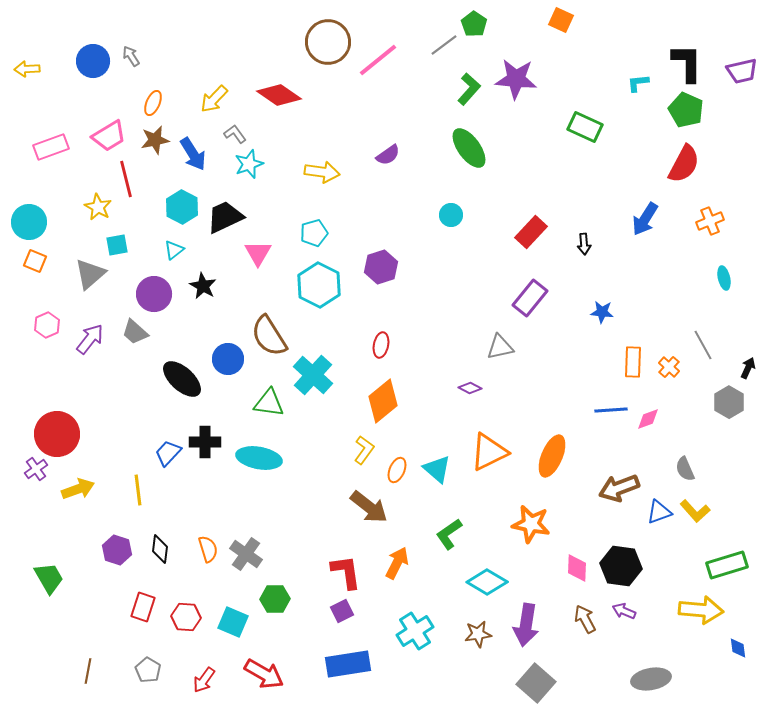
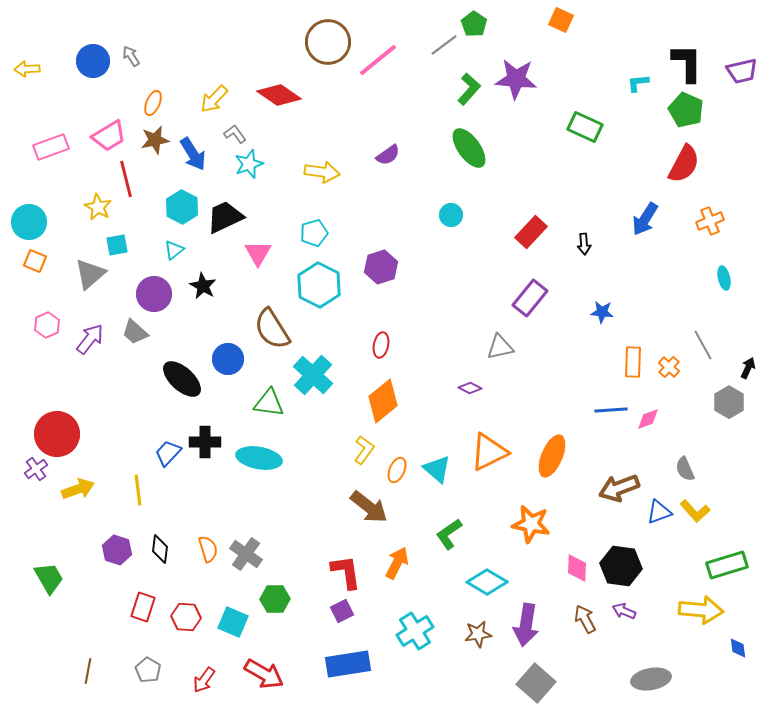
brown semicircle at (269, 336): moved 3 px right, 7 px up
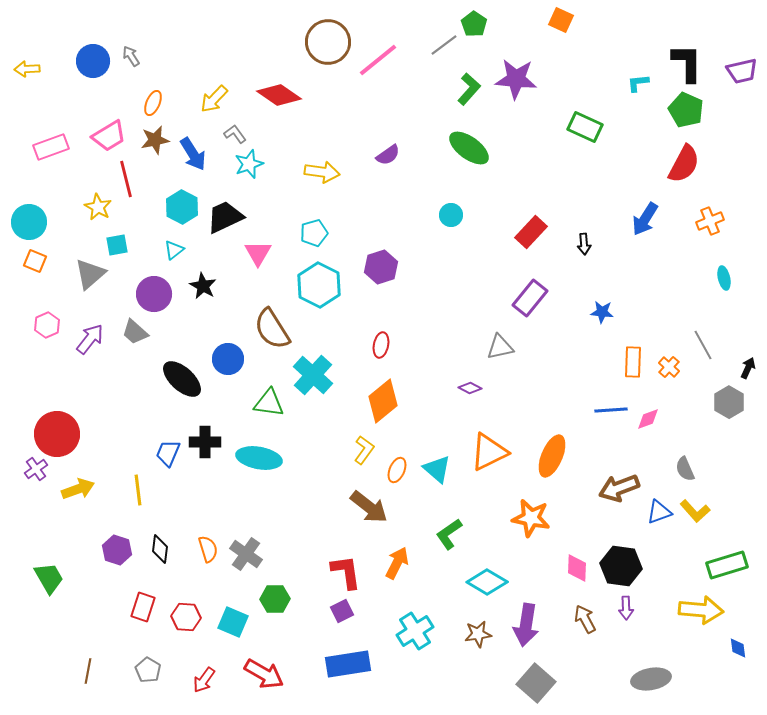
green ellipse at (469, 148): rotated 18 degrees counterclockwise
blue trapezoid at (168, 453): rotated 20 degrees counterclockwise
orange star at (531, 524): moved 6 px up
purple arrow at (624, 611): moved 2 px right, 3 px up; rotated 115 degrees counterclockwise
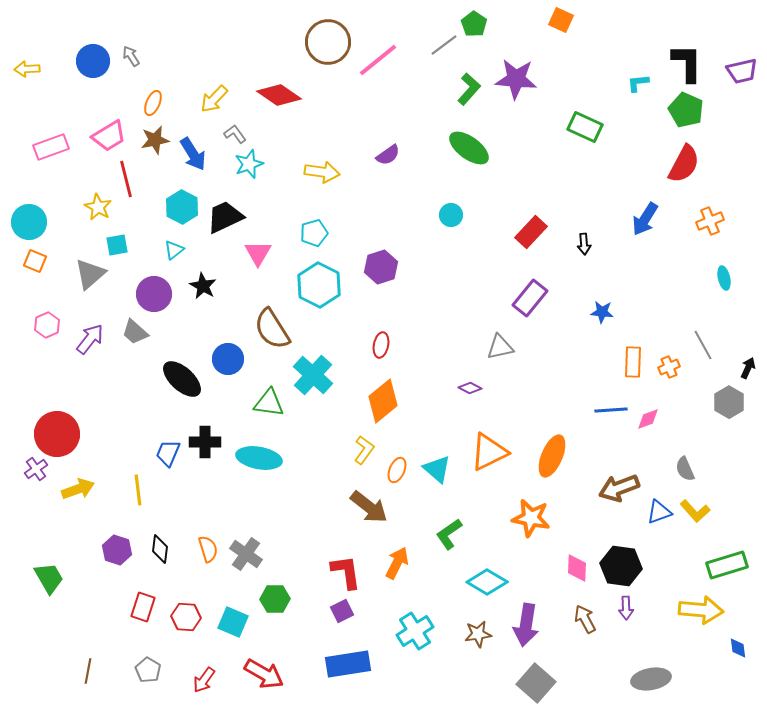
orange cross at (669, 367): rotated 25 degrees clockwise
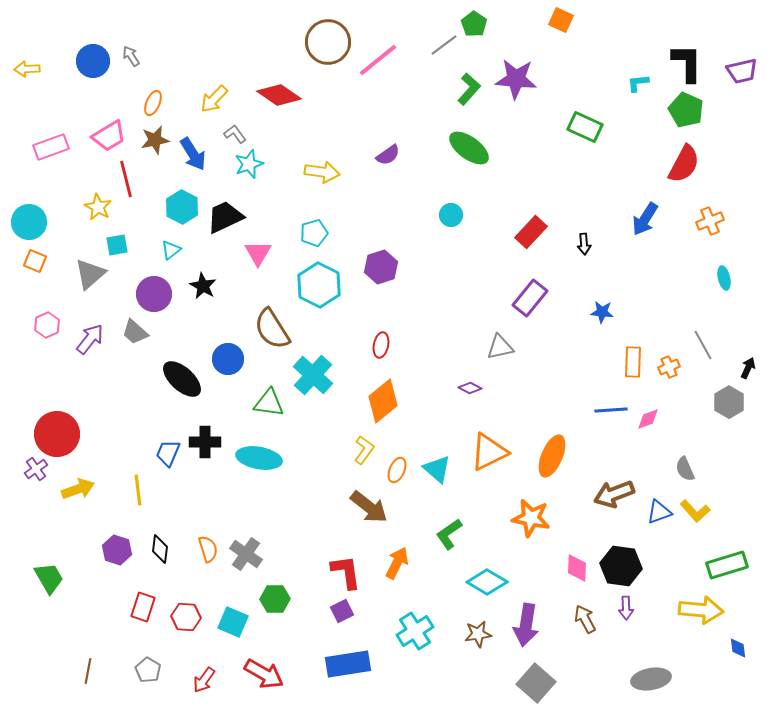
cyan triangle at (174, 250): moved 3 px left
brown arrow at (619, 488): moved 5 px left, 6 px down
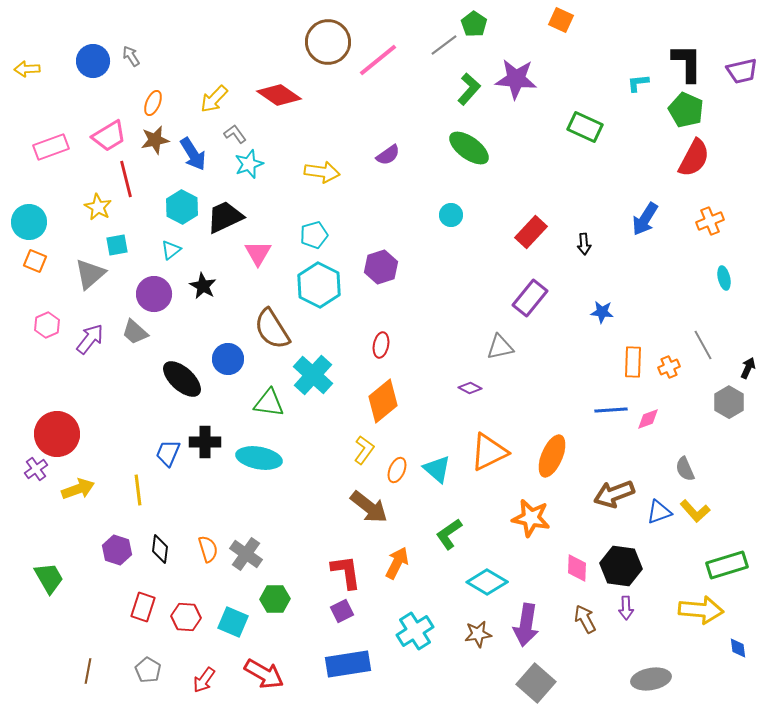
red semicircle at (684, 164): moved 10 px right, 6 px up
cyan pentagon at (314, 233): moved 2 px down
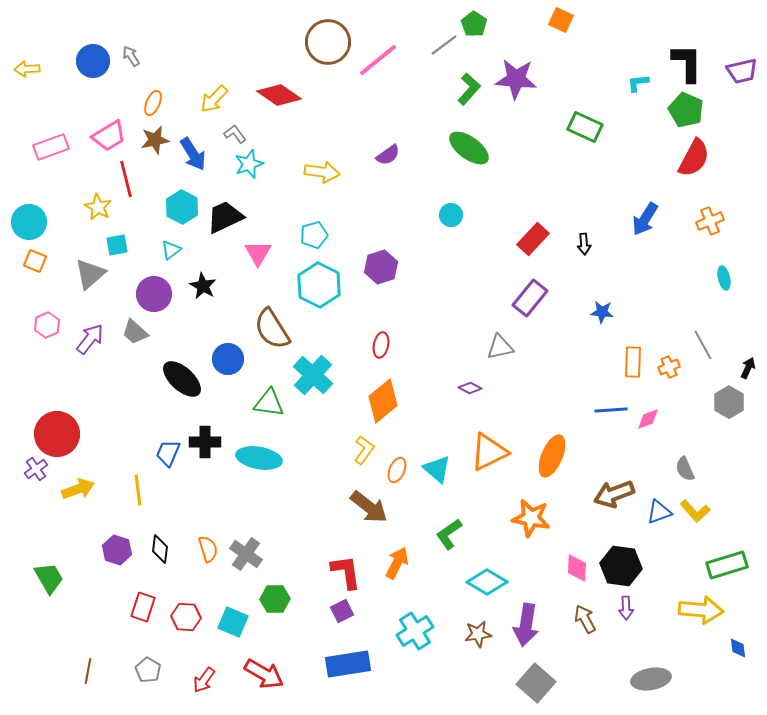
red rectangle at (531, 232): moved 2 px right, 7 px down
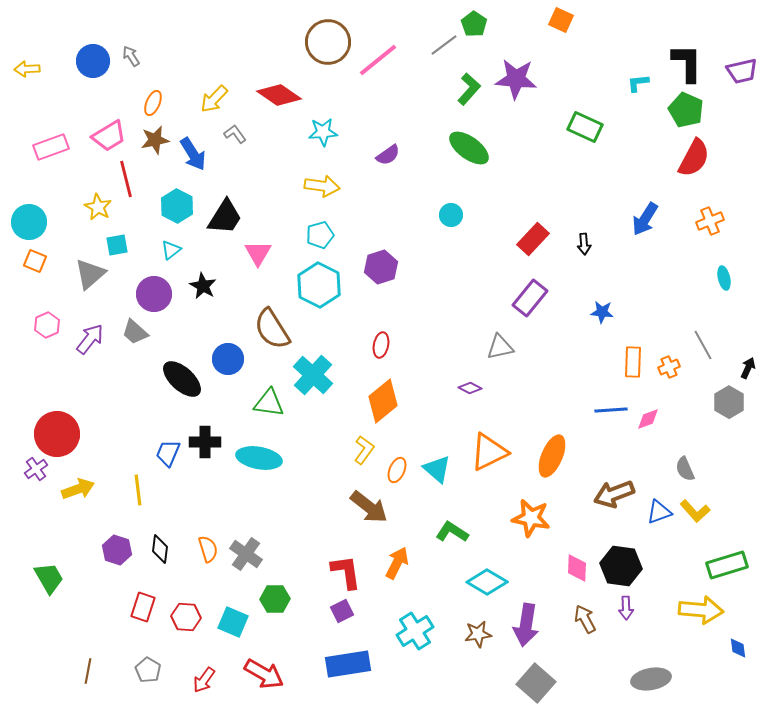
cyan star at (249, 164): moved 74 px right, 32 px up; rotated 16 degrees clockwise
yellow arrow at (322, 172): moved 14 px down
cyan hexagon at (182, 207): moved 5 px left, 1 px up
black trapezoid at (225, 217): rotated 147 degrees clockwise
cyan pentagon at (314, 235): moved 6 px right
green L-shape at (449, 534): moved 3 px right, 2 px up; rotated 68 degrees clockwise
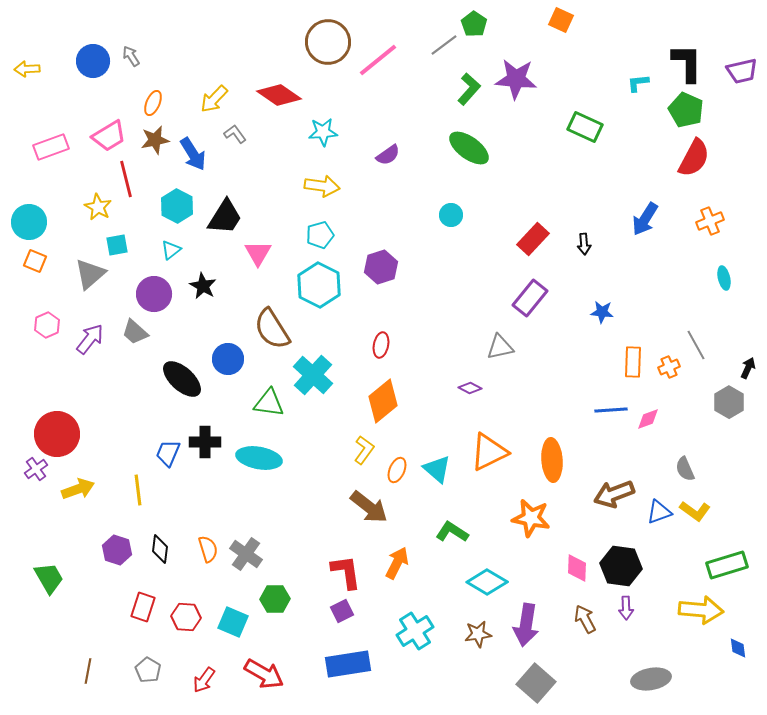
gray line at (703, 345): moved 7 px left
orange ellipse at (552, 456): moved 4 px down; rotated 27 degrees counterclockwise
yellow L-shape at (695, 511): rotated 12 degrees counterclockwise
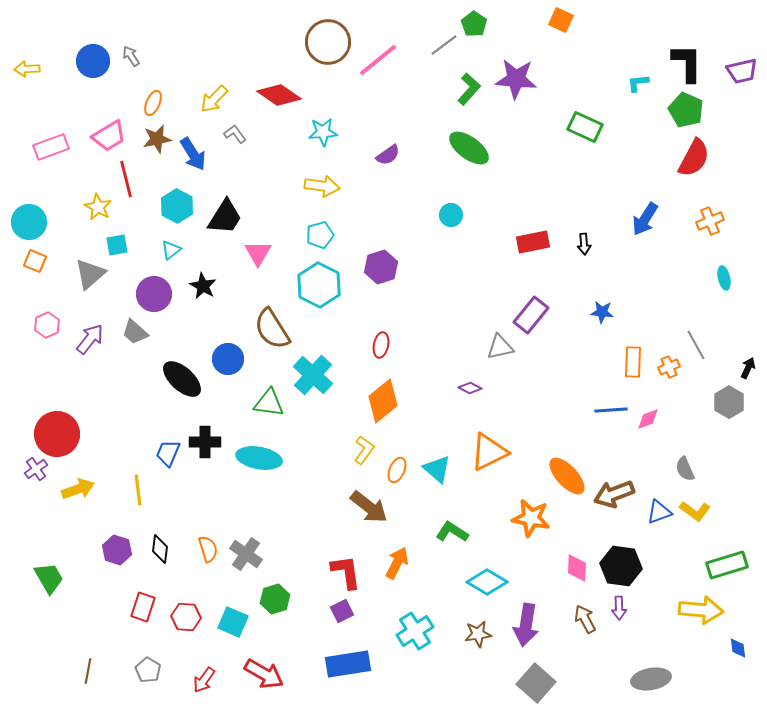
brown star at (155, 140): moved 2 px right, 1 px up
red rectangle at (533, 239): moved 3 px down; rotated 36 degrees clockwise
purple rectangle at (530, 298): moved 1 px right, 17 px down
orange ellipse at (552, 460): moved 15 px right, 16 px down; rotated 39 degrees counterclockwise
green hexagon at (275, 599): rotated 16 degrees counterclockwise
purple arrow at (626, 608): moved 7 px left
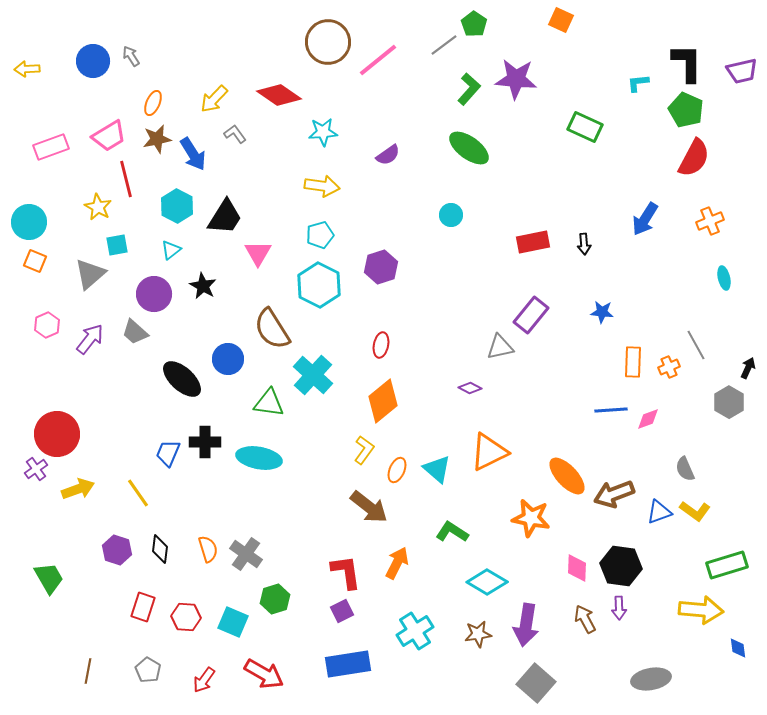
yellow line at (138, 490): moved 3 px down; rotated 28 degrees counterclockwise
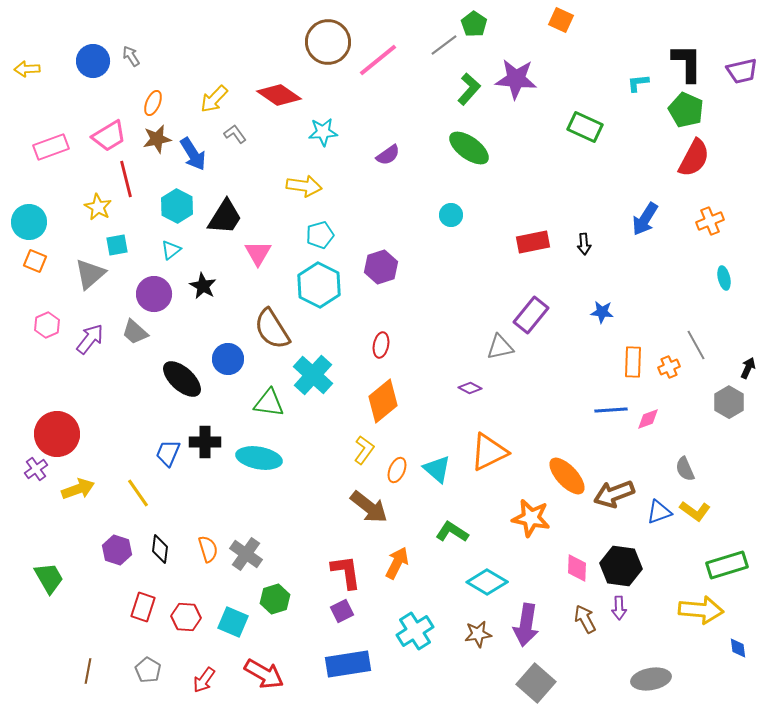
yellow arrow at (322, 186): moved 18 px left
